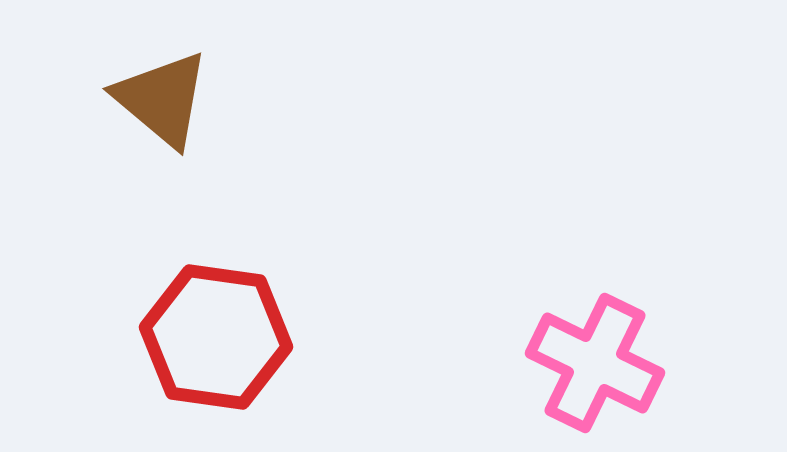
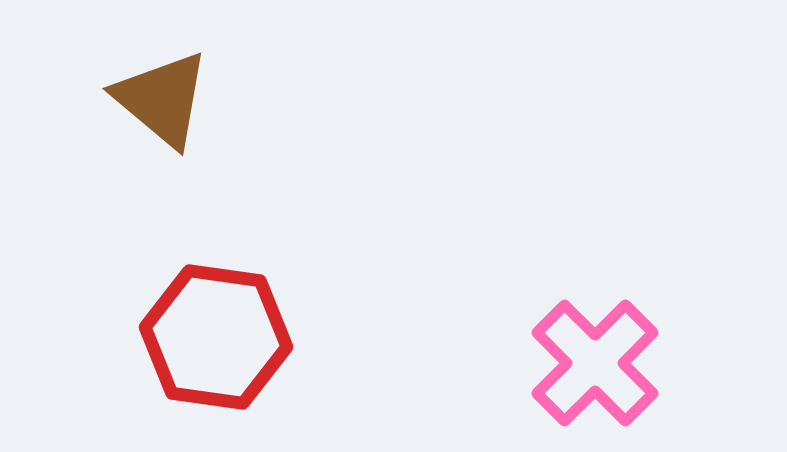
pink cross: rotated 19 degrees clockwise
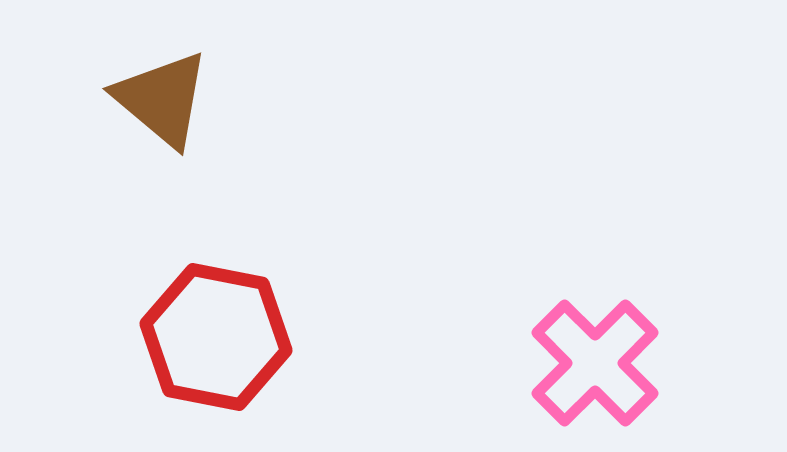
red hexagon: rotated 3 degrees clockwise
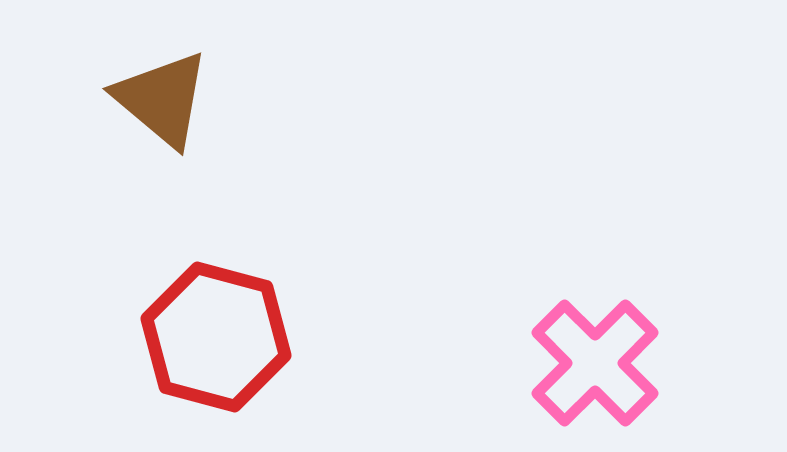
red hexagon: rotated 4 degrees clockwise
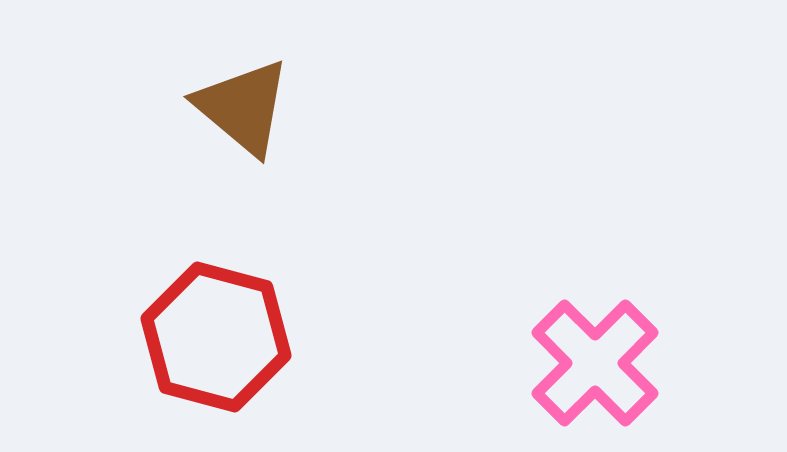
brown triangle: moved 81 px right, 8 px down
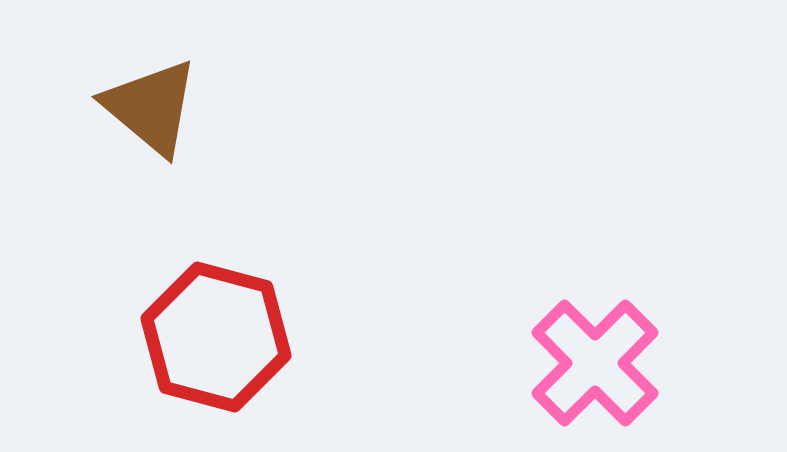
brown triangle: moved 92 px left
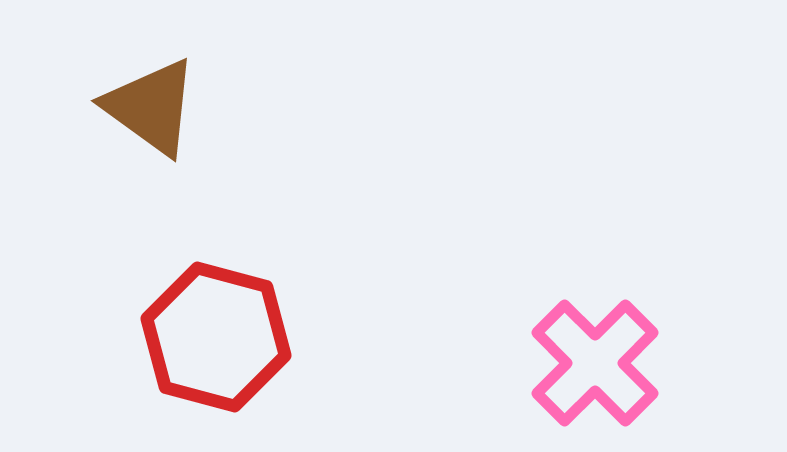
brown triangle: rotated 4 degrees counterclockwise
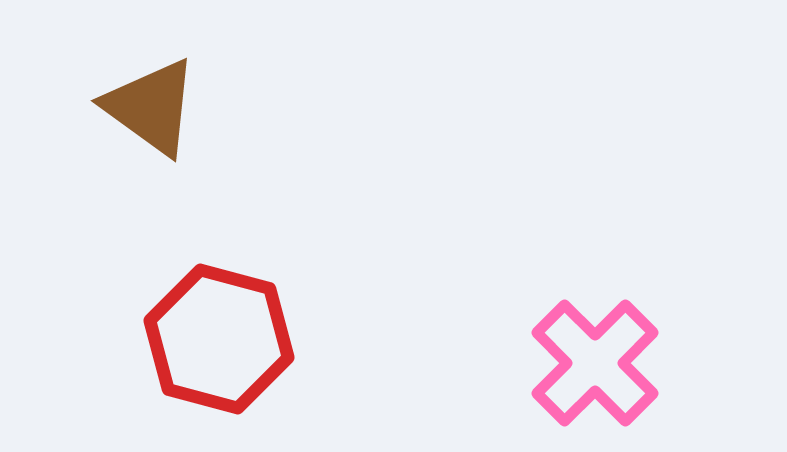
red hexagon: moved 3 px right, 2 px down
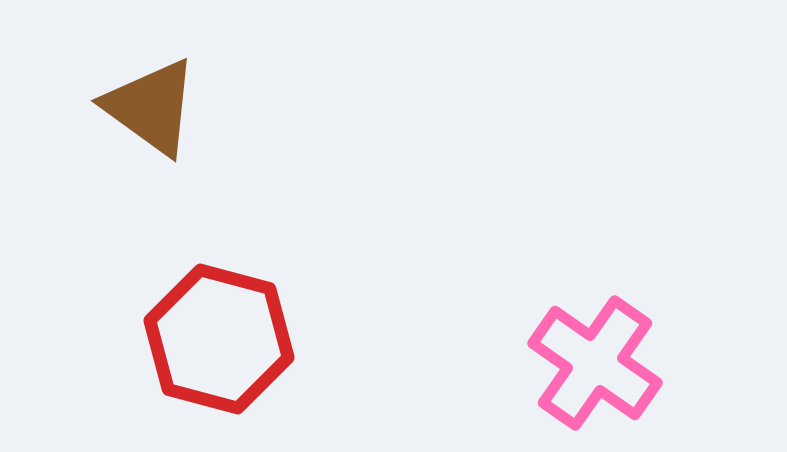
pink cross: rotated 10 degrees counterclockwise
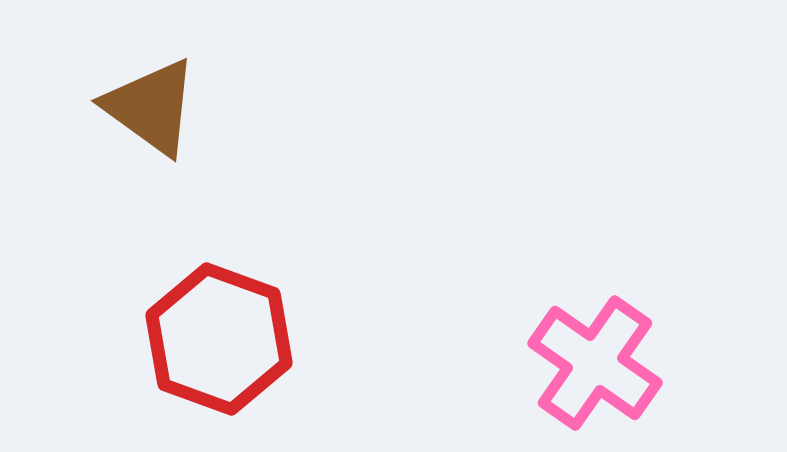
red hexagon: rotated 5 degrees clockwise
